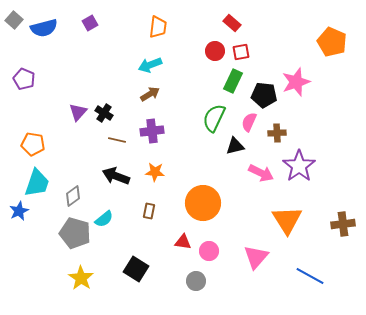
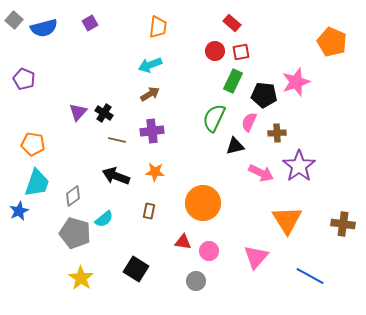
brown cross at (343, 224): rotated 15 degrees clockwise
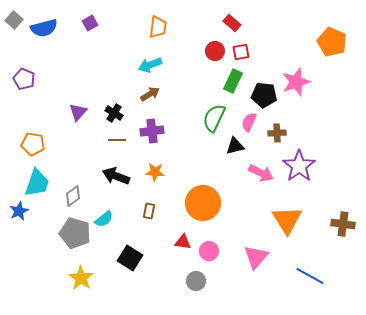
black cross at (104, 113): moved 10 px right
brown line at (117, 140): rotated 12 degrees counterclockwise
black square at (136, 269): moved 6 px left, 11 px up
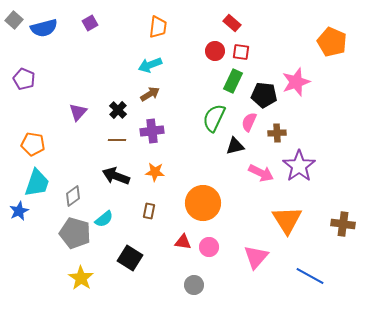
red square at (241, 52): rotated 18 degrees clockwise
black cross at (114, 113): moved 4 px right, 3 px up; rotated 12 degrees clockwise
pink circle at (209, 251): moved 4 px up
gray circle at (196, 281): moved 2 px left, 4 px down
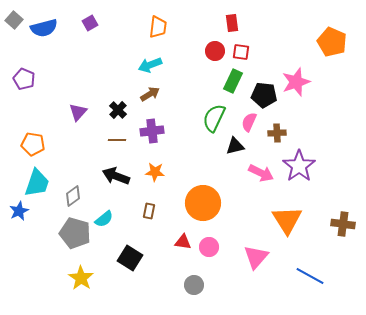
red rectangle at (232, 23): rotated 42 degrees clockwise
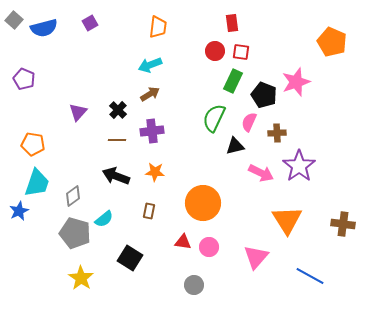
black pentagon at (264, 95): rotated 15 degrees clockwise
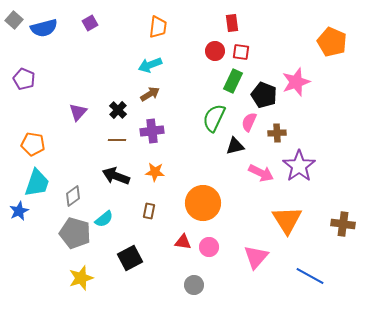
black square at (130, 258): rotated 30 degrees clockwise
yellow star at (81, 278): rotated 20 degrees clockwise
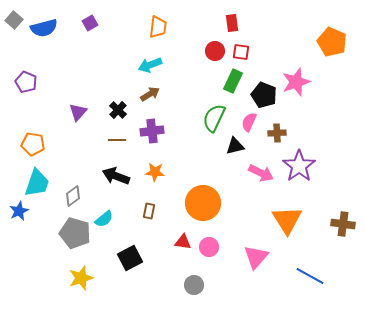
purple pentagon at (24, 79): moved 2 px right, 3 px down
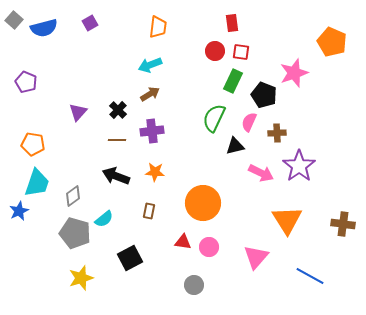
pink star at (296, 82): moved 2 px left, 9 px up
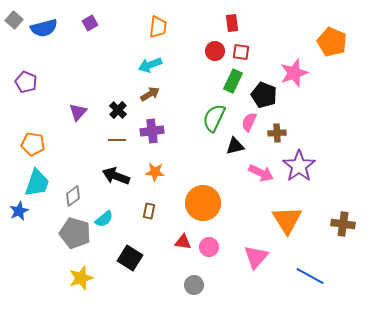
black square at (130, 258): rotated 30 degrees counterclockwise
